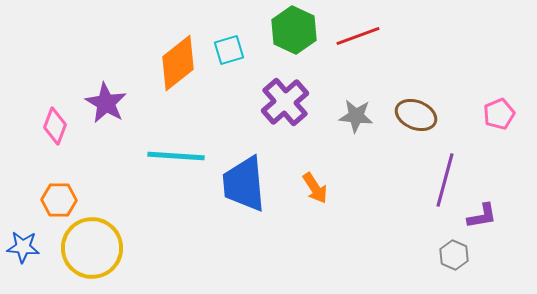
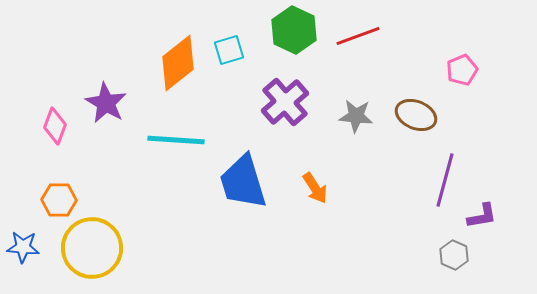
pink pentagon: moved 37 px left, 44 px up
cyan line: moved 16 px up
blue trapezoid: moved 1 px left, 2 px up; rotated 12 degrees counterclockwise
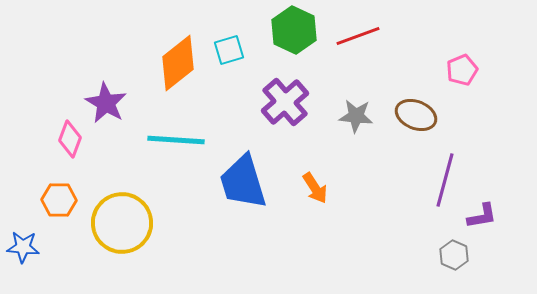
pink diamond: moved 15 px right, 13 px down
yellow circle: moved 30 px right, 25 px up
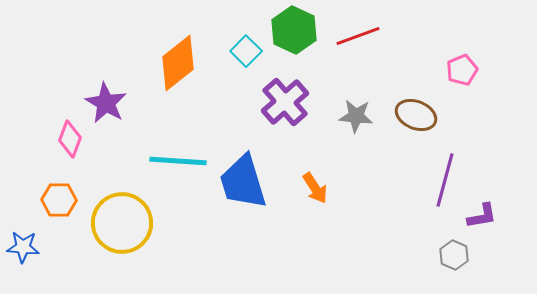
cyan square: moved 17 px right, 1 px down; rotated 28 degrees counterclockwise
cyan line: moved 2 px right, 21 px down
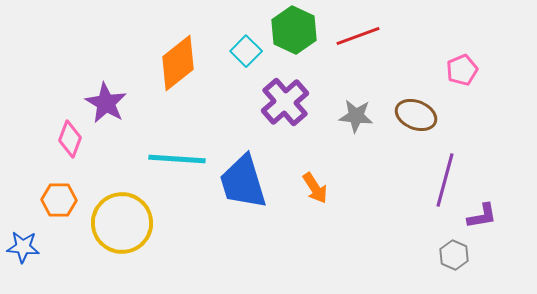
cyan line: moved 1 px left, 2 px up
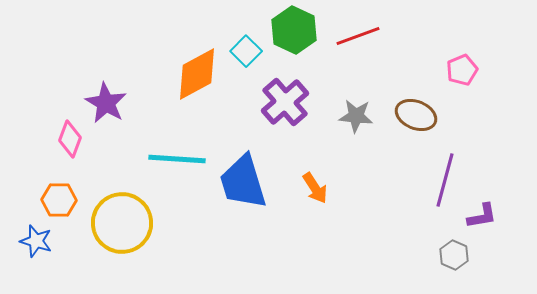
orange diamond: moved 19 px right, 11 px down; rotated 10 degrees clockwise
blue star: moved 13 px right, 6 px up; rotated 12 degrees clockwise
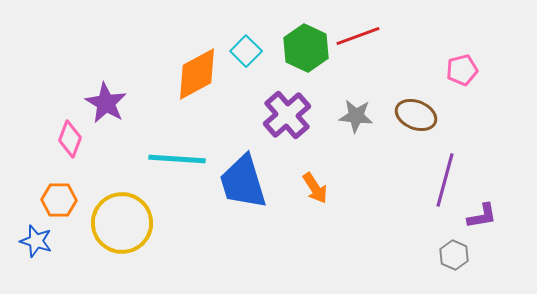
green hexagon: moved 12 px right, 18 px down
pink pentagon: rotated 8 degrees clockwise
purple cross: moved 2 px right, 13 px down
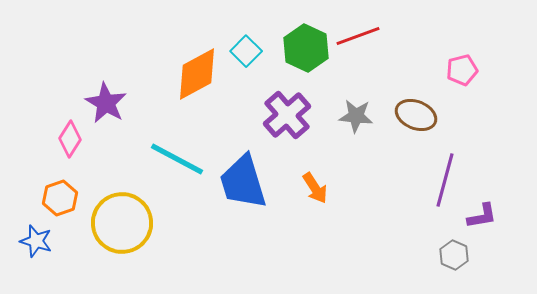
pink diamond: rotated 12 degrees clockwise
cyan line: rotated 24 degrees clockwise
orange hexagon: moved 1 px right, 2 px up; rotated 20 degrees counterclockwise
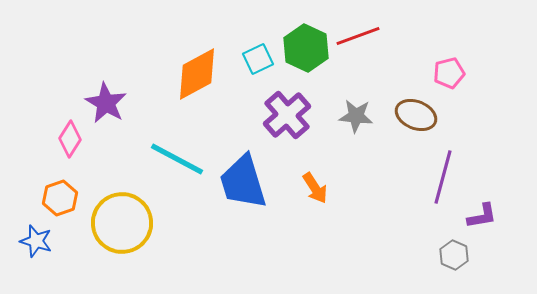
cyan square: moved 12 px right, 8 px down; rotated 20 degrees clockwise
pink pentagon: moved 13 px left, 3 px down
purple line: moved 2 px left, 3 px up
